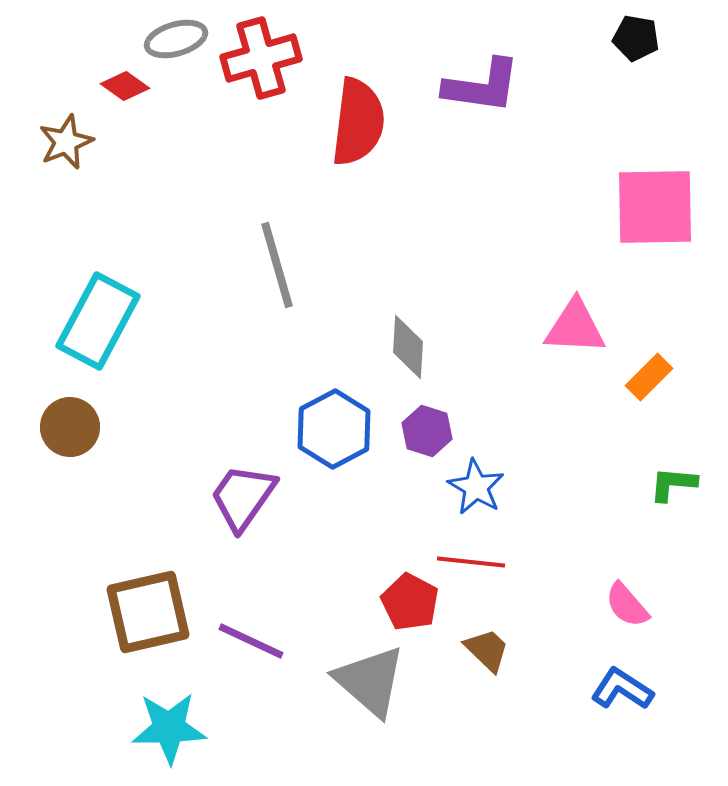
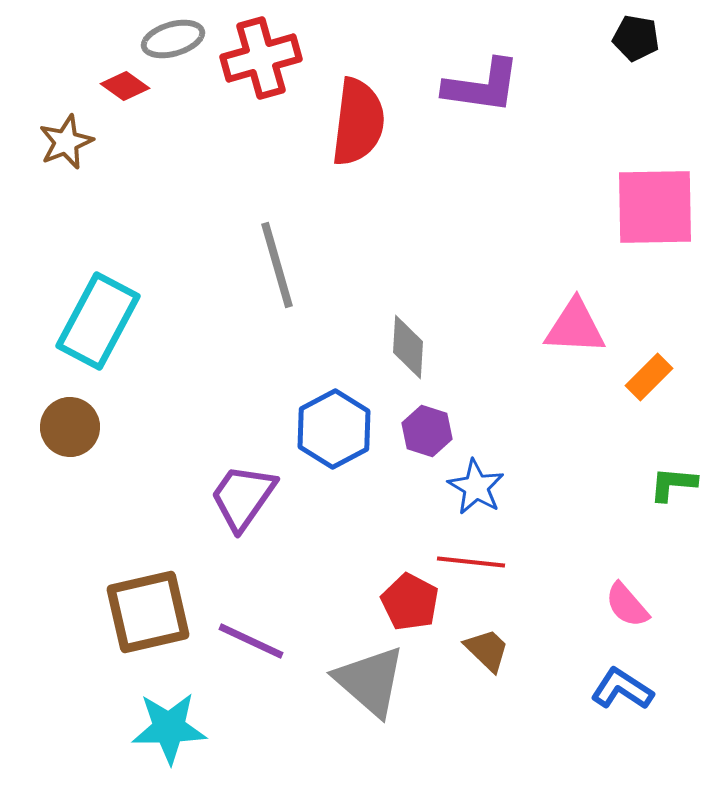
gray ellipse: moved 3 px left
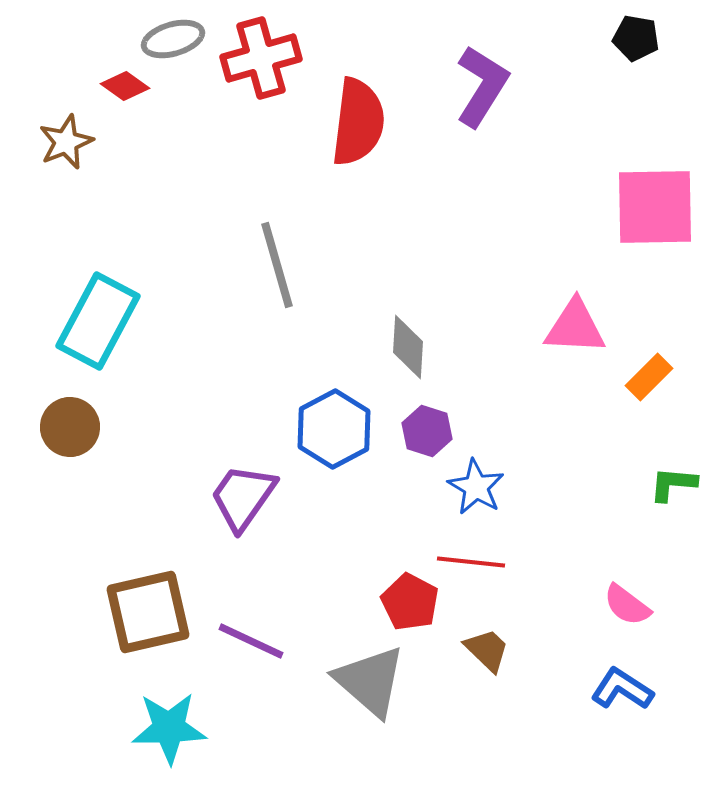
purple L-shape: rotated 66 degrees counterclockwise
pink semicircle: rotated 12 degrees counterclockwise
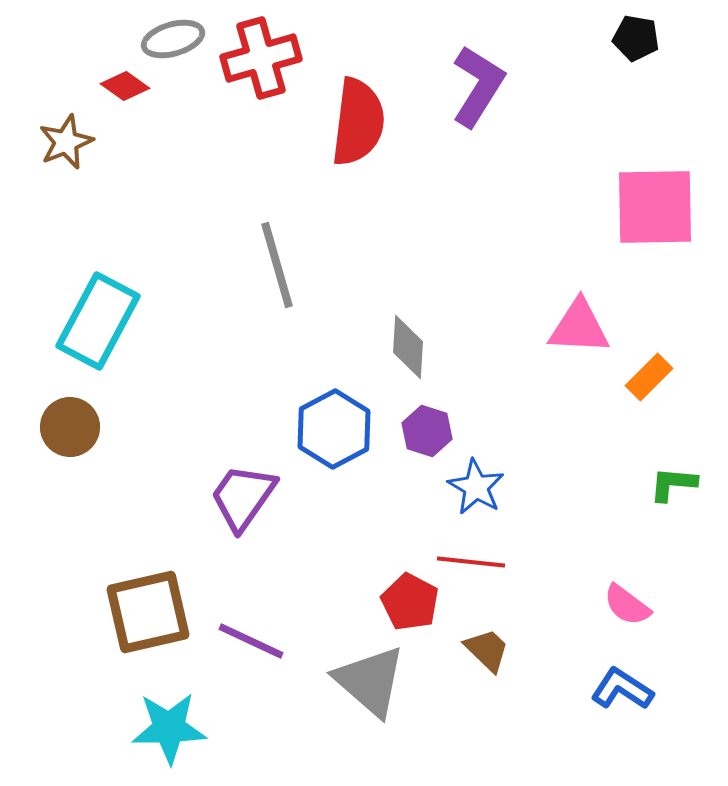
purple L-shape: moved 4 px left
pink triangle: moved 4 px right
